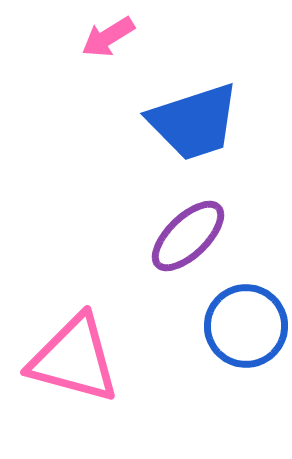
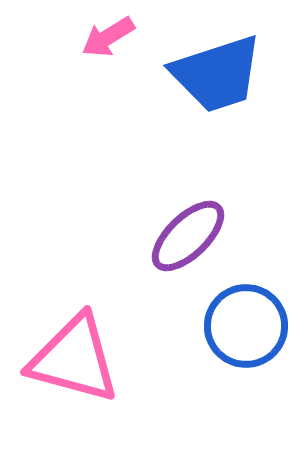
blue trapezoid: moved 23 px right, 48 px up
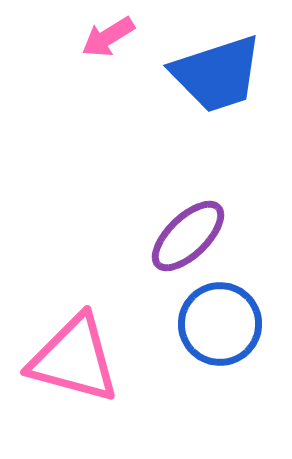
blue circle: moved 26 px left, 2 px up
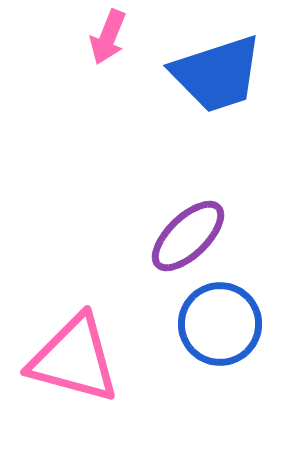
pink arrow: rotated 36 degrees counterclockwise
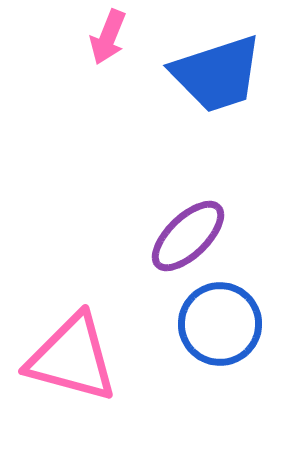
pink triangle: moved 2 px left, 1 px up
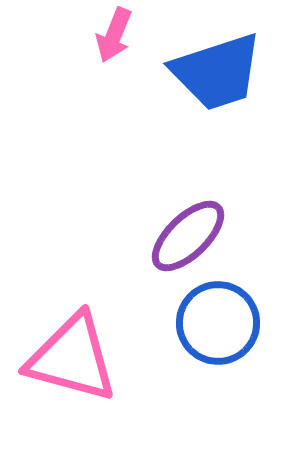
pink arrow: moved 6 px right, 2 px up
blue trapezoid: moved 2 px up
blue circle: moved 2 px left, 1 px up
